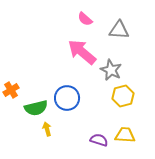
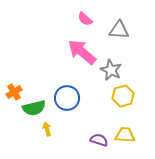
orange cross: moved 3 px right, 2 px down
green semicircle: moved 2 px left
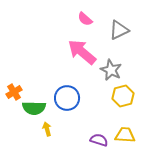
gray triangle: rotated 30 degrees counterclockwise
green semicircle: rotated 15 degrees clockwise
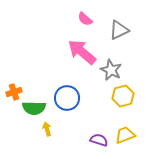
orange cross: rotated 14 degrees clockwise
yellow trapezoid: rotated 25 degrees counterclockwise
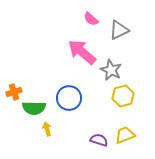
pink semicircle: moved 6 px right
blue circle: moved 2 px right
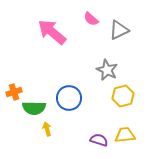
pink arrow: moved 30 px left, 20 px up
gray star: moved 4 px left
yellow trapezoid: rotated 15 degrees clockwise
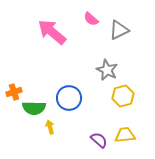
yellow arrow: moved 3 px right, 2 px up
purple semicircle: rotated 24 degrees clockwise
